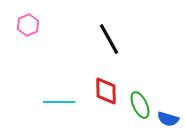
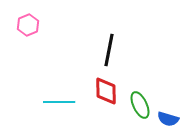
black line: moved 11 px down; rotated 40 degrees clockwise
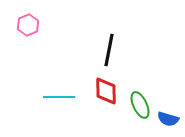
cyan line: moved 5 px up
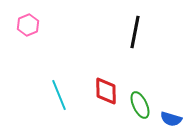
black line: moved 26 px right, 18 px up
cyan line: moved 2 px up; rotated 68 degrees clockwise
blue semicircle: moved 3 px right
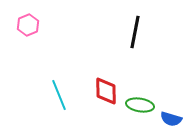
green ellipse: rotated 56 degrees counterclockwise
